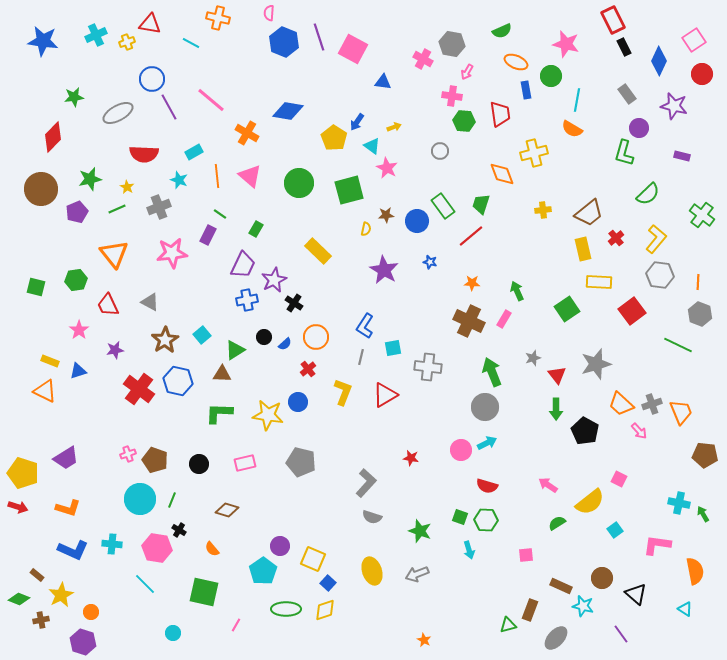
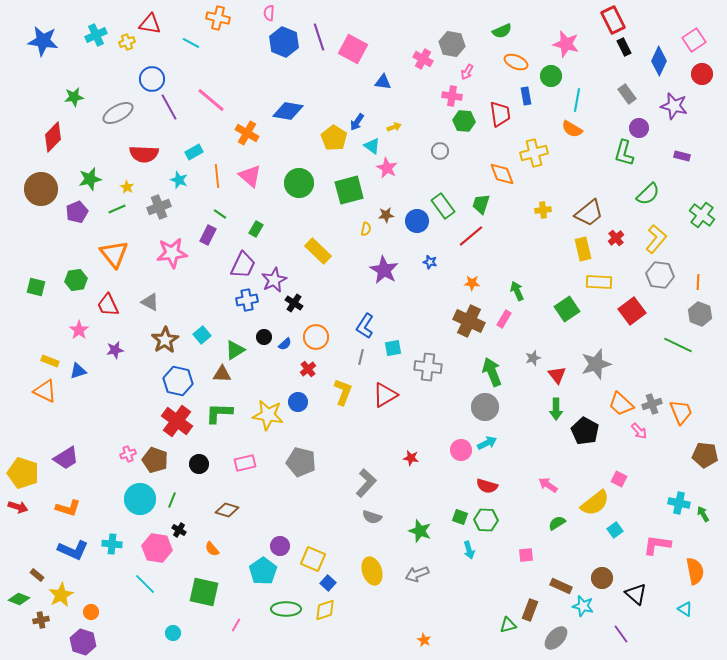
blue rectangle at (526, 90): moved 6 px down
red cross at (139, 389): moved 38 px right, 32 px down
yellow semicircle at (590, 502): moved 5 px right, 1 px down
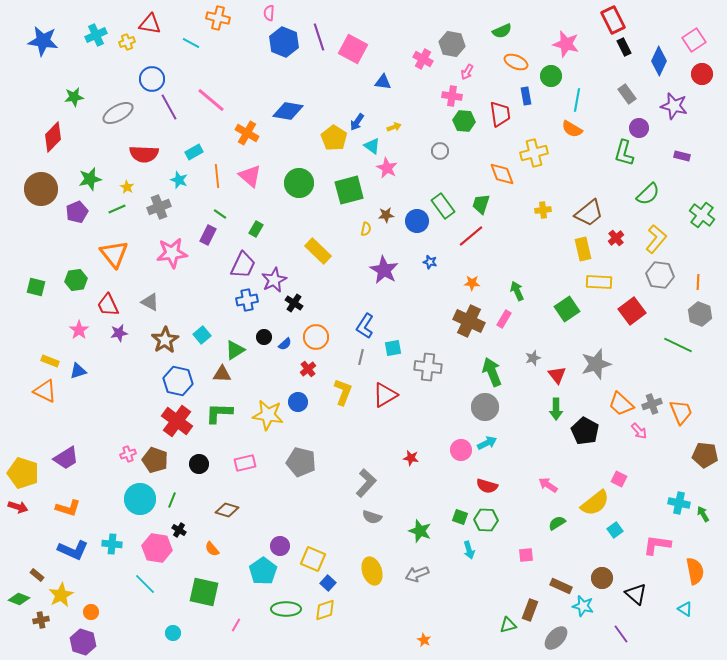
purple star at (115, 350): moved 4 px right, 17 px up
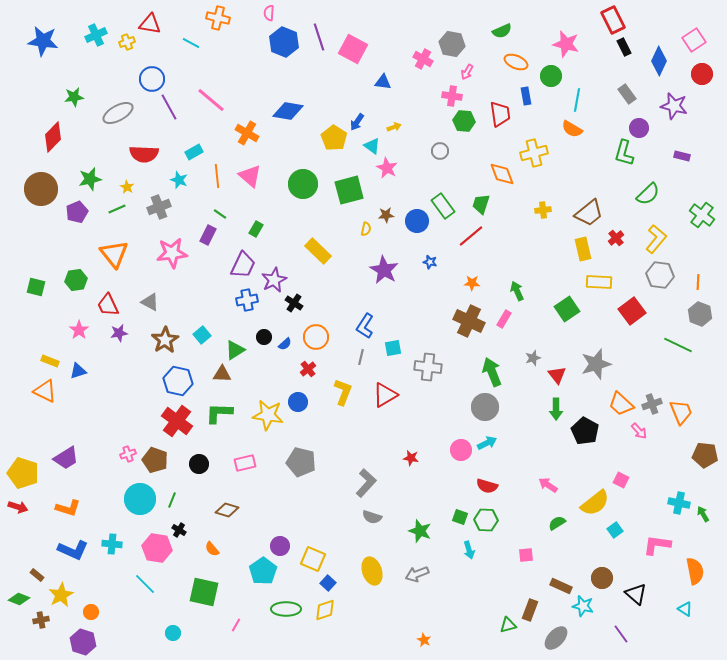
green circle at (299, 183): moved 4 px right, 1 px down
pink square at (619, 479): moved 2 px right, 1 px down
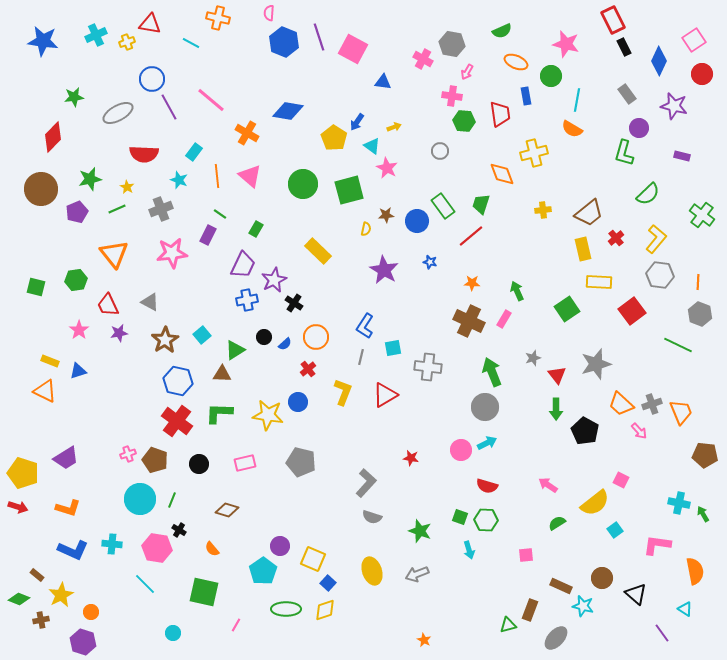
cyan rectangle at (194, 152): rotated 24 degrees counterclockwise
gray cross at (159, 207): moved 2 px right, 2 px down
purple line at (621, 634): moved 41 px right, 1 px up
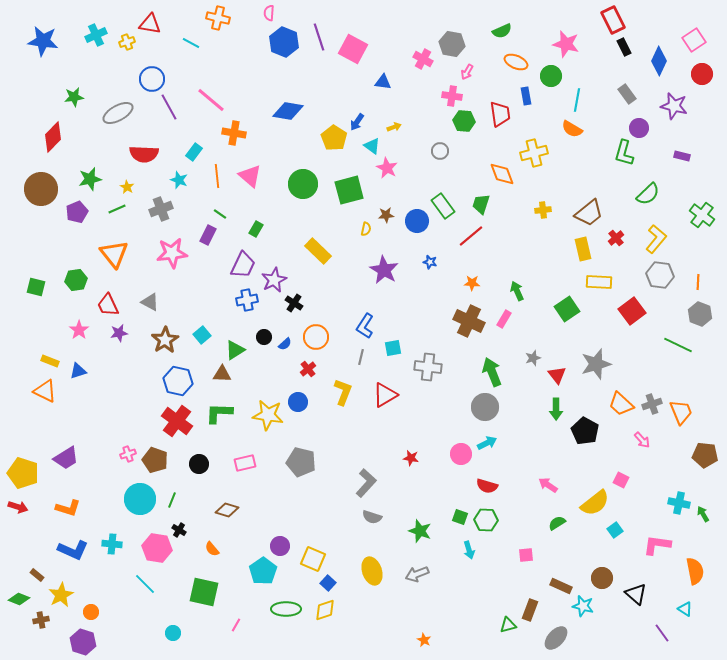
orange cross at (247, 133): moved 13 px left; rotated 20 degrees counterclockwise
pink arrow at (639, 431): moved 3 px right, 9 px down
pink circle at (461, 450): moved 4 px down
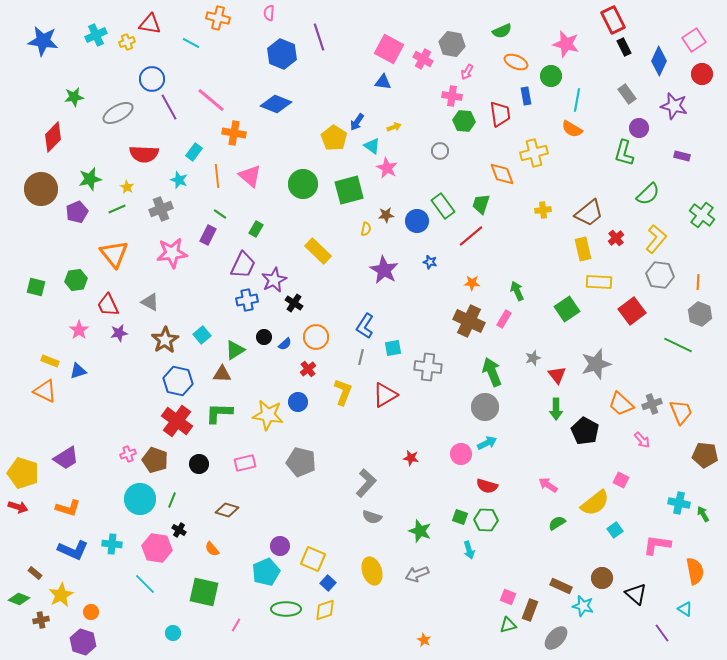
blue hexagon at (284, 42): moved 2 px left, 12 px down
pink square at (353, 49): moved 36 px right
blue diamond at (288, 111): moved 12 px left, 7 px up; rotated 12 degrees clockwise
pink square at (526, 555): moved 18 px left, 42 px down; rotated 28 degrees clockwise
cyan pentagon at (263, 571): moved 3 px right, 1 px down; rotated 12 degrees clockwise
brown rectangle at (37, 575): moved 2 px left, 2 px up
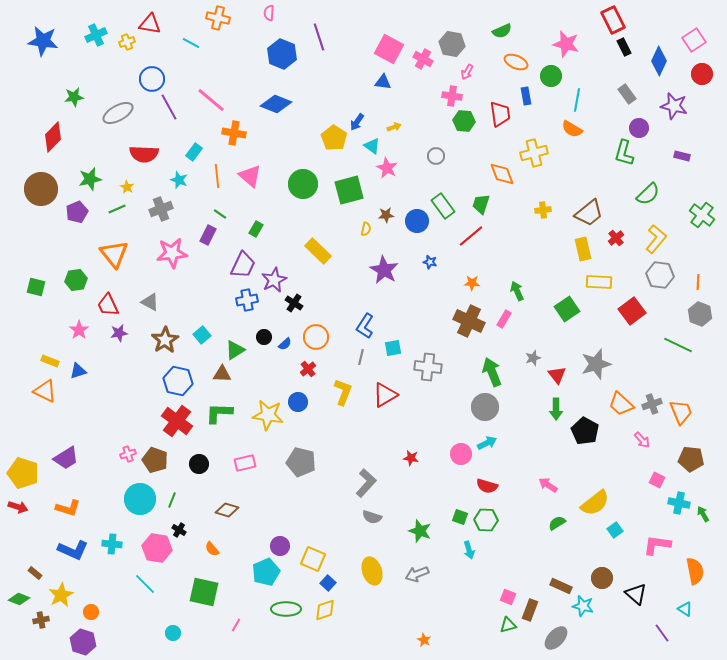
gray circle at (440, 151): moved 4 px left, 5 px down
brown pentagon at (705, 455): moved 14 px left, 4 px down
pink square at (621, 480): moved 36 px right
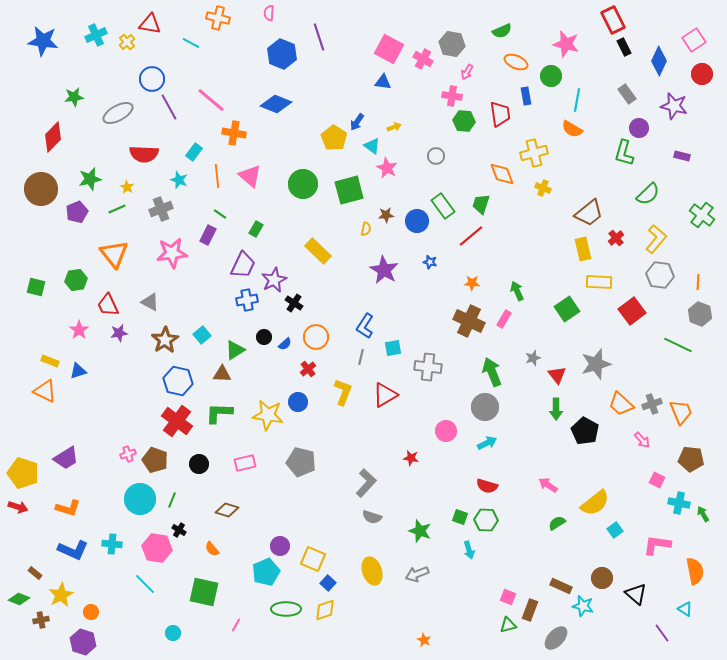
yellow cross at (127, 42): rotated 21 degrees counterclockwise
yellow cross at (543, 210): moved 22 px up; rotated 28 degrees clockwise
pink circle at (461, 454): moved 15 px left, 23 px up
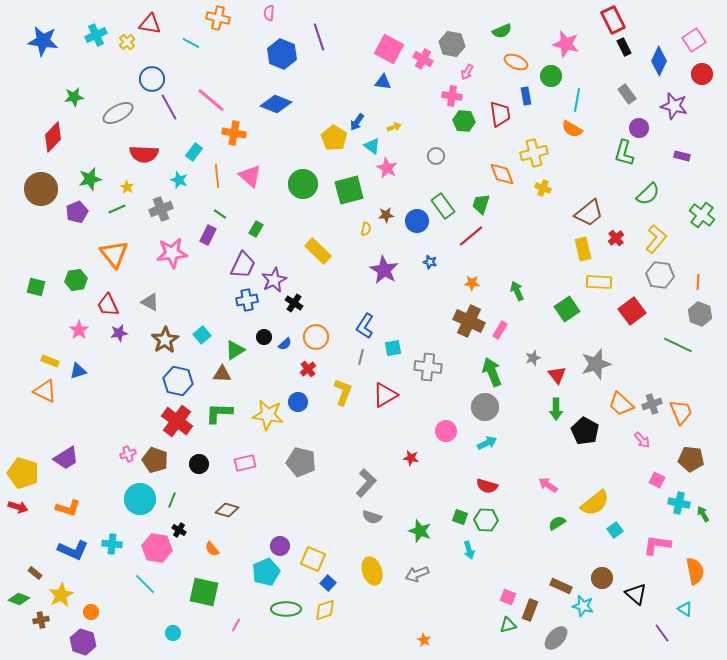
pink rectangle at (504, 319): moved 4 px left, 11 px down
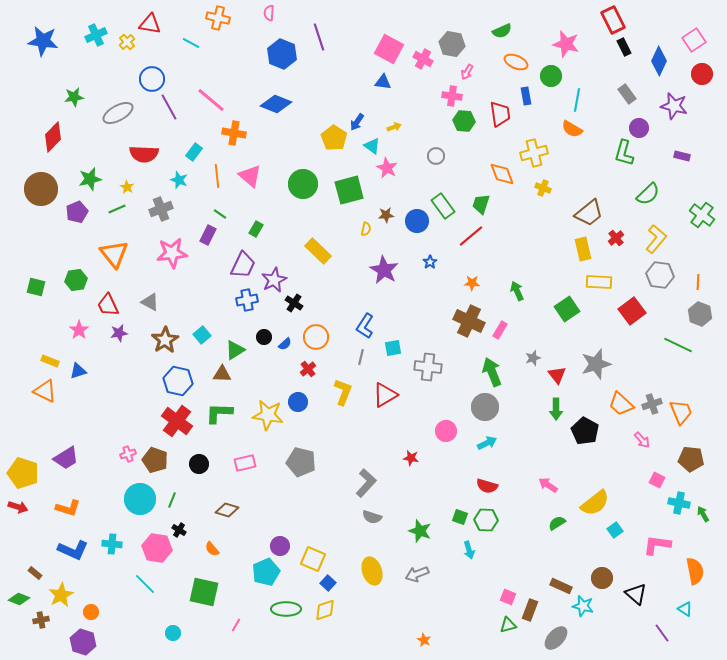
blue star at (430, 262): rotated 24 degrees clockwise
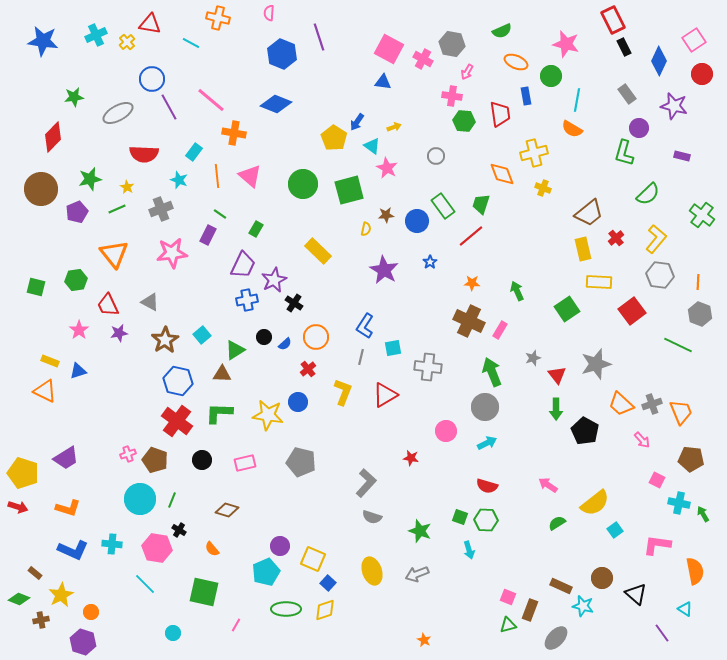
black circle at (199, 464): moved 3 px right, 4 px up
